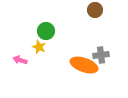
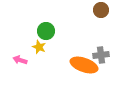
brown circle: moved 6 px right
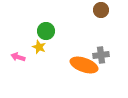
pink arrow: moved 2 px left, 3 px up
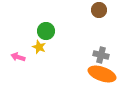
brown circle: moved 2 px left
gray cross: rotated 21 degrees clockwise
orange ellipse: moved 18 px right, 9 px down
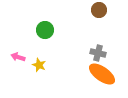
green circle: moved 1 px left, 1 px up
yellow star: moved 18 px down
gray cross: moved 3 px left, 2 px up
orange ellipse: rotated 16 degrees clockwise
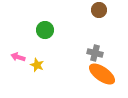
gray cross: moved 3 px left
yellow star: moved 2 px left
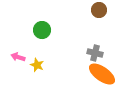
green circle: moved 3 px left
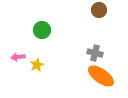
pink arrow: rotated 24 degrees counterclockwise
yellow star: rotated 24 degrees clockwise
orange ellipse: moved 1 px left, 2 px down
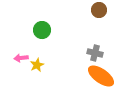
pink arrow: moved 3 px right, 1 px down
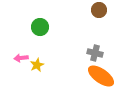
green circle: moved 2 px left, 3 px up
